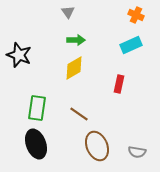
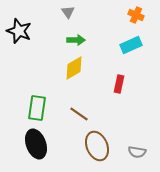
black star: moved 24 px up
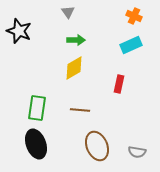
orange cross: moved 2 px left, 1 px down
brown line: moved 1 px right, 4 px up; rotated 30 degrees counterclockwise
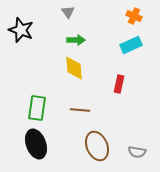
black star: moved 2 px right, 1 px up
yellow diamond: rotated 65 degrees counterclockwise
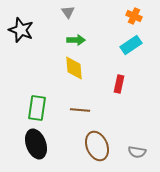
cyan rectangle: rotated 10 degrees counterclockwise
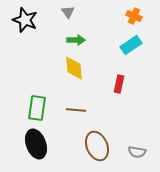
black star: moved 4 px right, 10 px up
brown line: moved 4 px left
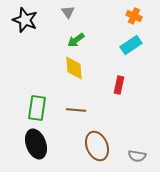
green arrow: rotated 144 degrees clockwise
red rectangle: moved 1 px down
gray semicircle: moved 4 px down
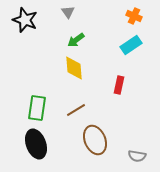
brown line: rotated 36 degrees counterclockwise
brown ellipse: moved 2 px left, 6 px up
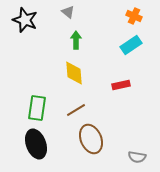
gray triangle: rotated 16 degrees counterclockwise
green arrow: rotated 126 degrees clockwise
yellow diamond: moved 5 px down
red rectangle: moved 2 px right; rotated 66 degrees clockwise
brown ellipse: moved 4 px left, 1 px up
gray semicircle: moved 1 px down
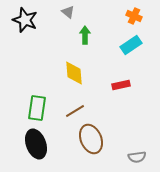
green arrow: moved 9 px right, 5 px up
brown line: moved 1 px left, 1 px down
gray semicircle: rotated 18 degrees counterclockwise
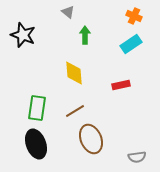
black star: moved 2 px left, 15 px down
cyan rectangle: moved 1 px up
